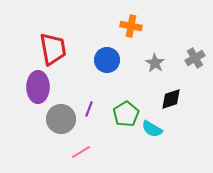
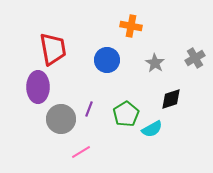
cyan semicircle: rotated 60 degrees counterclockwise
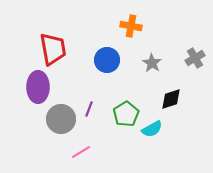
gray star: moved 3 px left
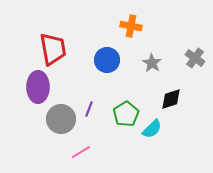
gray cross: rotated 24 degrees counterclockwise
cyan semicircle: rotated 15 degrees counterclockwise
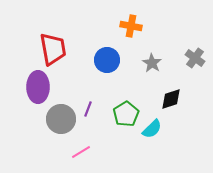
purple line: moved 1 px left
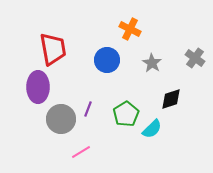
orange cross: moved 1 px left, 3 px down; rotated 15 degrees clockwise
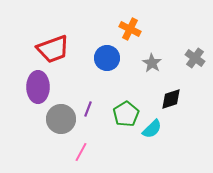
red trapezoid: rotated 80 degrees clockwise
blue circle: moved 2 px up
pink line: rotated 30 degrees counterclockwise
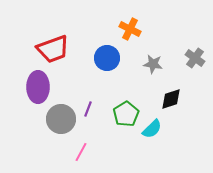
gray star: moved 1 px right, 1 px down; rotated 24 degrees counterclockwise
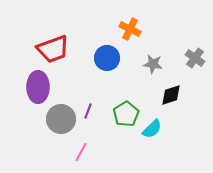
black diamond: moved 4 px up
purple line: moved 2 px down
